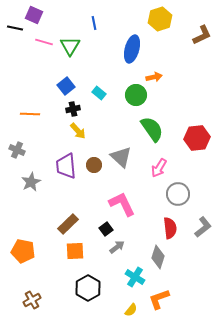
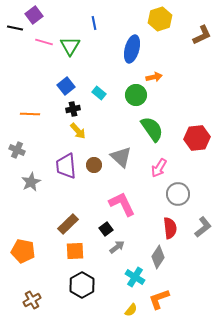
purple square: rotated 30 degrees clockwise
gray diamond: rotated 15 degrees clockwise
black hexagon: moved 6 px left, 3 px up
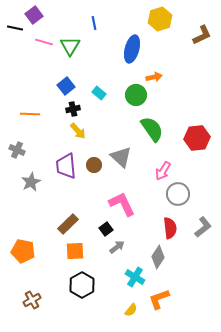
pink arrow: moved 4 px right, 3 px down
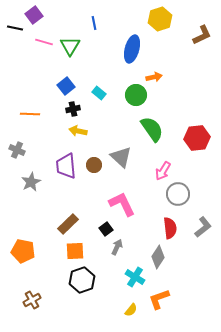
yellow arrow: rotated 144 degrees clockwise
gray arrow: rotated 28 degrees counterclockwise
black hexagon: moved 5 px up; rotated 10 degrees clockwise
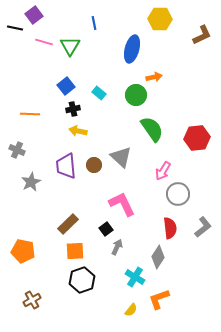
yellow hexagon: rotated 20 degrees clockwise
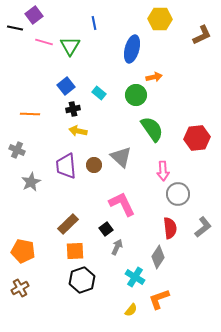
pink arrow: rotated 36 degrees counterclockwise
brown cross: moved 12 px left, 12 px up
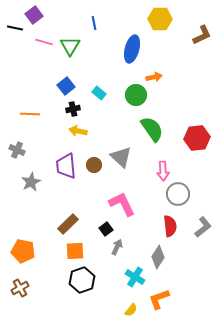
red semicircle: moved 2 px up
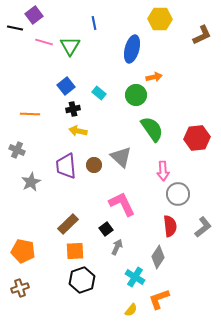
brown cross: rotated 12 degrees clockwise
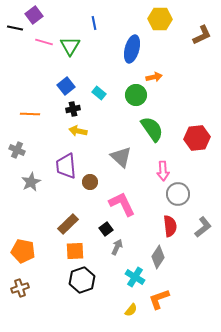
brown circle: moved 4 px left, 17 px down
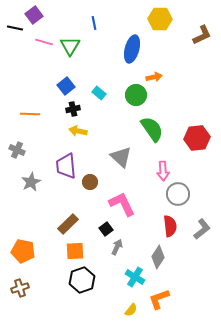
gray L-shape: moved 1 px left, 2 px down
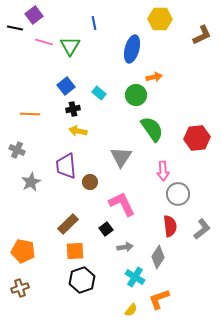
gray triangle: rotated 20 degrees clockwise
gray arrow: moved 8 px right; rotated 56 degrees clockwise
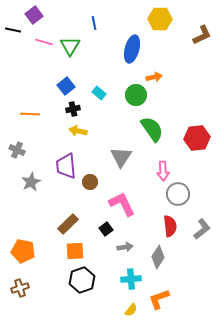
black line: moved 2 px left, 2 px down
cyan cross: moved 4 px left, 2 px down; rotated 36 degrees counterclockwise
